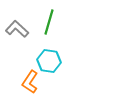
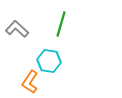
green line: moved 12 px right, 2 px down
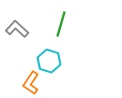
cyan hexagon: rotated 10 degrees clockwise
orange L-shape: moved 1 px right, 1 px down
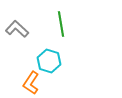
green line: rotated 25 degrees counterclockwise
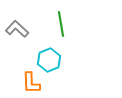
cyan hexagon: moved 1 px up; rotated 20 degrees clockwise
orange L-shape: rotated 35 degrees counterclockwise
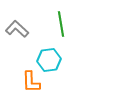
cyan hexagon: rotated 15 degrees clockwise
orange L-shape: moved 1 px up
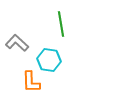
gray L-shape: moved 14 px down
cyan hexagon: rotated 15 degrees clockwise
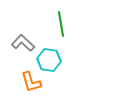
gray L-shape: moved 6 px right
orange L-shape: rotated 15 degrees counterclockwise
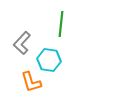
green line: rotated 15 degrees clockwise
gray L-shape: moved 1 px left; rotated 90 degrees counterclockwise
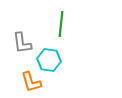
gray L-shape: rotated 50 degrees counterclockwise
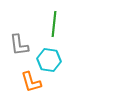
green line: moved 7 px left
gray L-shape: moved 3 px left, 2 px down
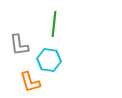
orange L-shape: moved 1 px left
